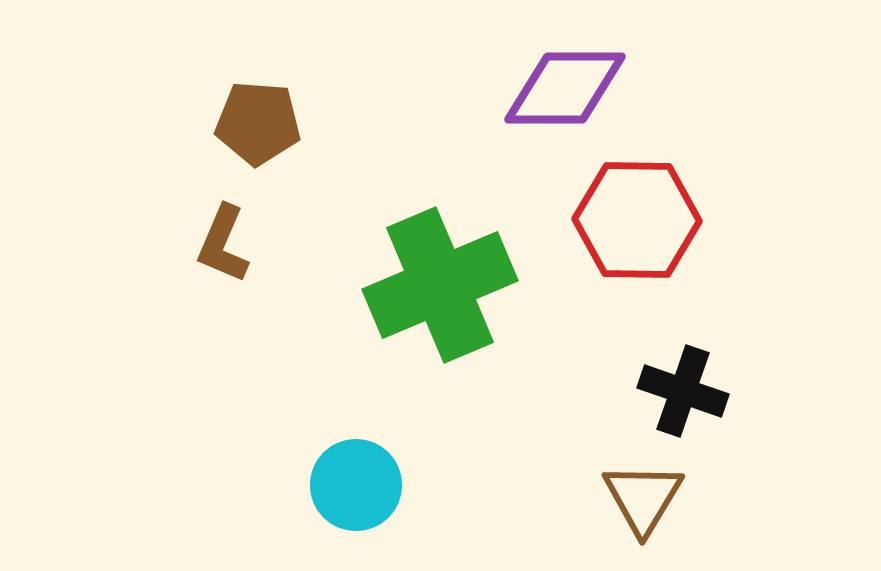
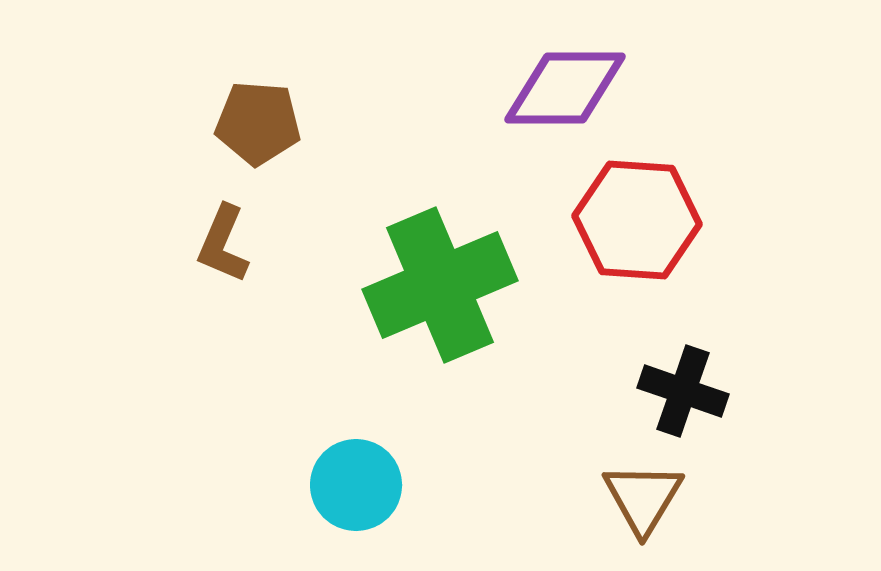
red hexagon: rotated 3 degrees clockwise
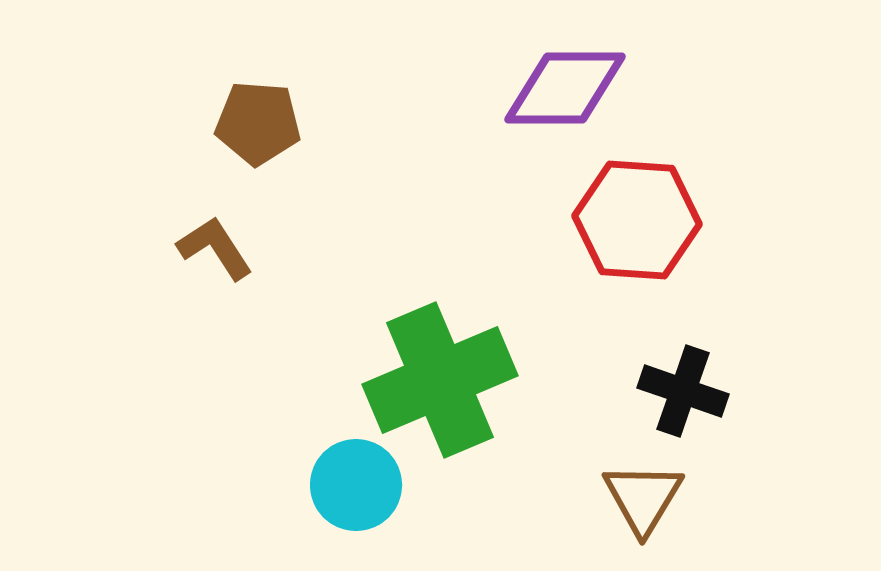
brown L-shape: moved 8 px left, 4 px down; rotated 124 degrees clockwise
green cross: moved 95 px down
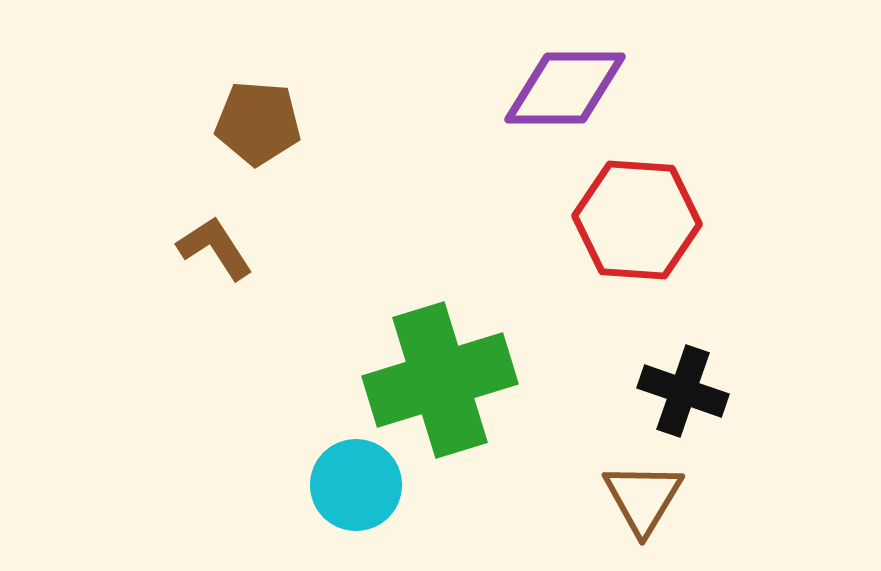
green cross: rotated 6 degrees clockwise
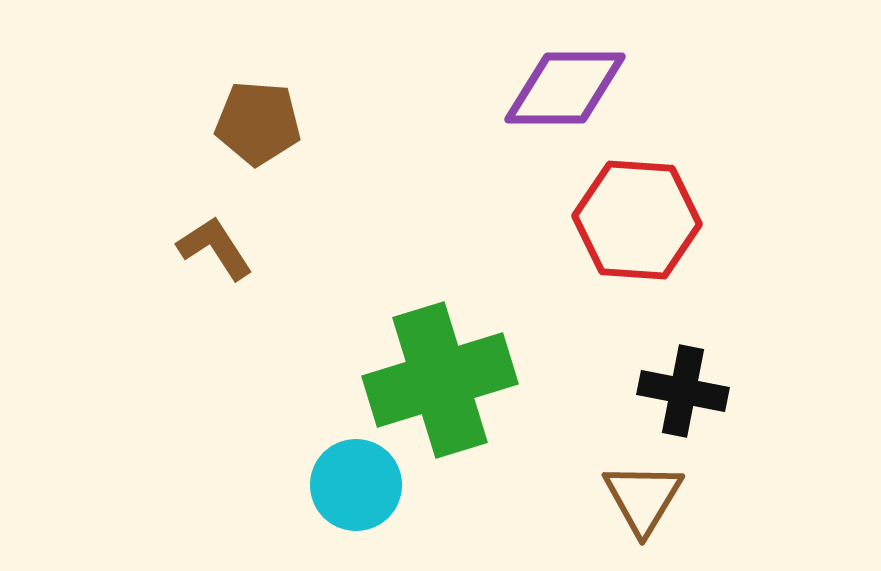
black cross: rotated 8 degrees counterclockwise
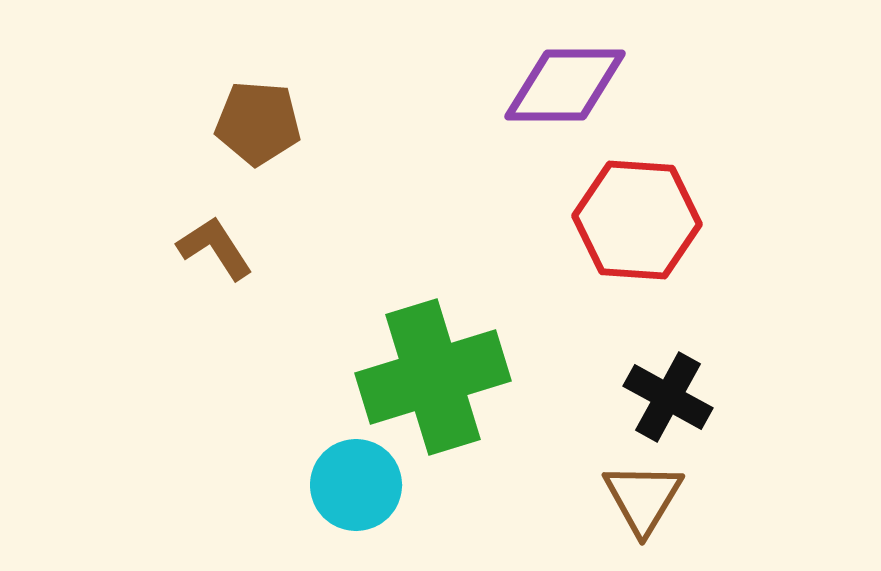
purple diamond: moved 3 px up
green cross: moved 7 px left, 3 px up
black cross: moved 15 px left, 6 px down; rotated 18 degrees clockwise
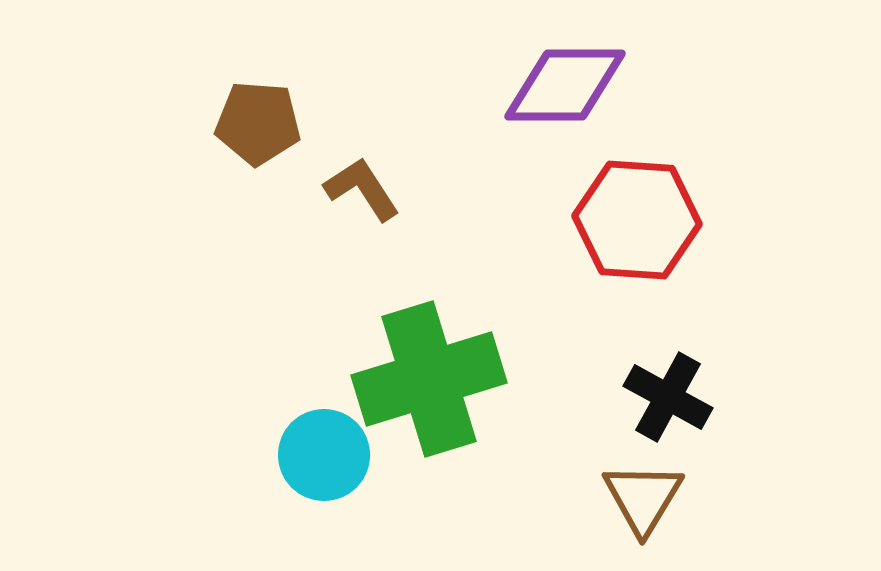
brown L-shape: moved 147 px right, 59 px up
green cross: moved 4 px left, 2 px down
cyan circle: moved 32 px left, 30 px up
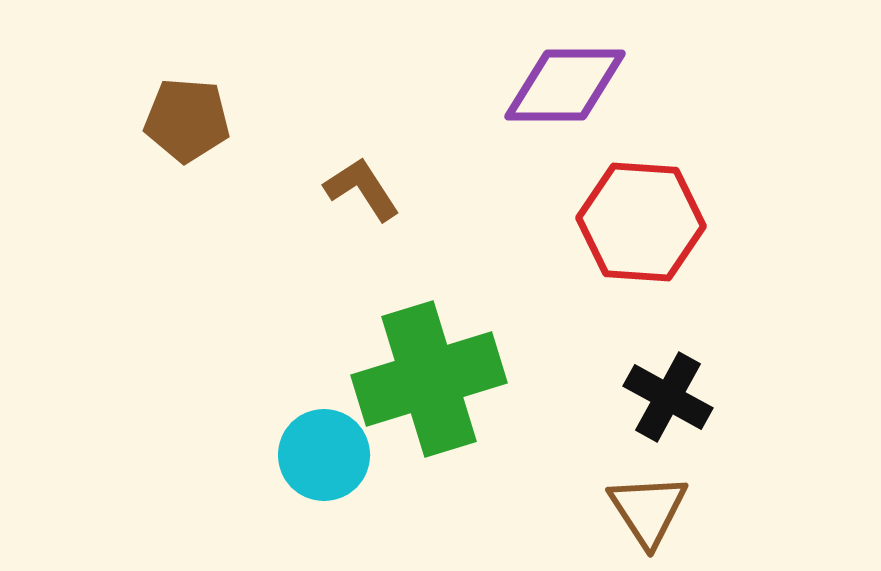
brown pentagon: moved 71 px left, 3 px up
red hexagon: moved 4 px right, 2 px down
brown triangle: moved 5 px right, 12 px down; rotated 4 degrees counterclockwise
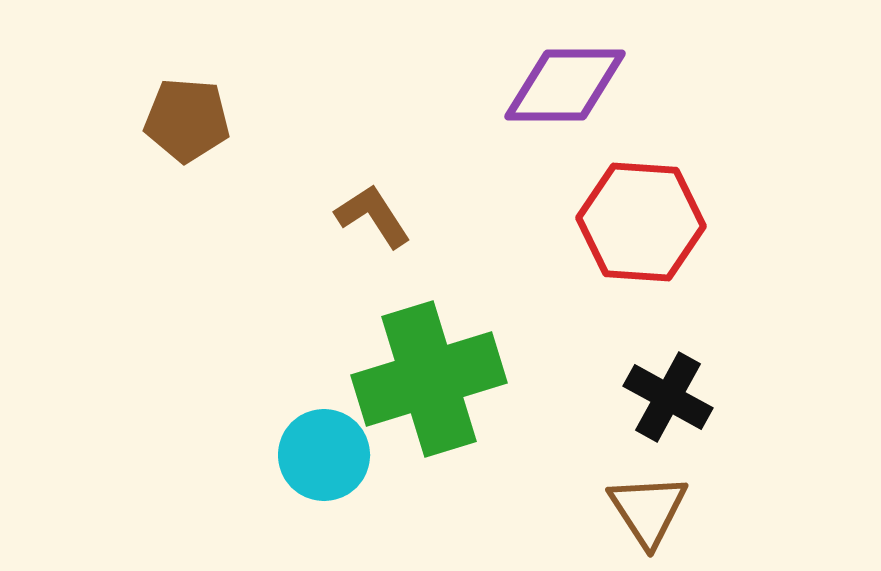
brown L-shape: moved 11 px right, 27 px down
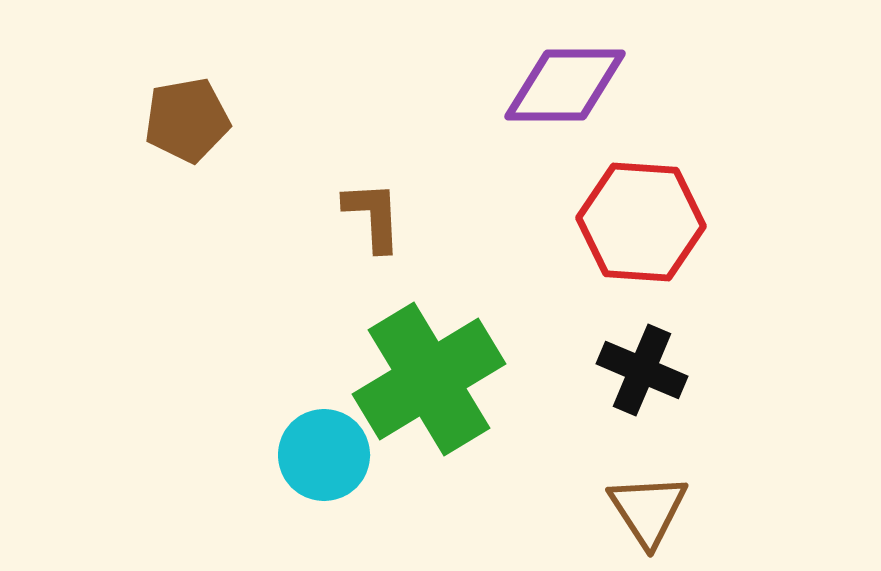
brown pentagon: rotated 14 degrees counterclockwise
brown L-shape: rotated 30 degrees clockwise
green cross: rotated 14 degrees counterclockwise
black cross: moved 26 px left, 27 px up; rotated 6 degrees counterclockwise
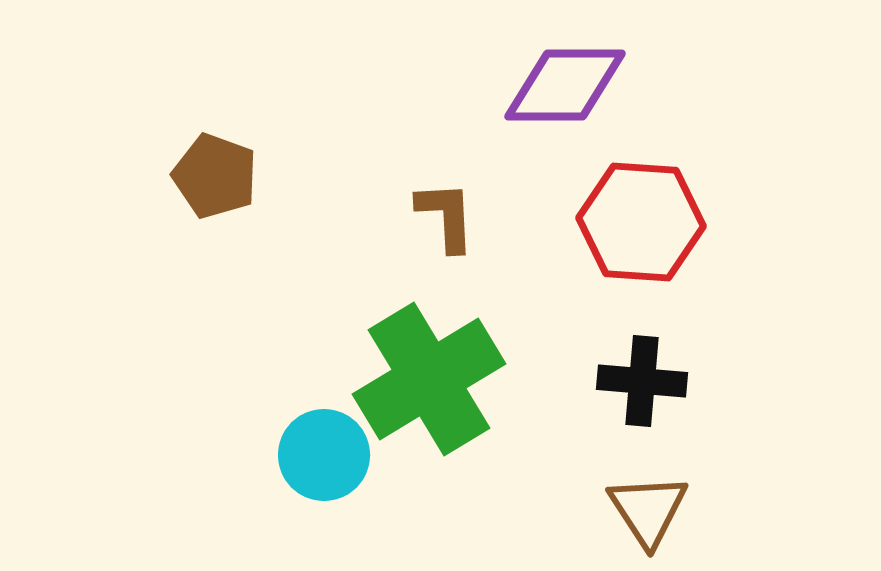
brown pentagon: moved 28 px right, 56 px down; rotated 30 degrees clockwise
brown L-shape: moved 73 px right
black cross: moved 11 px down; rotated 18 degrees counterclockwise
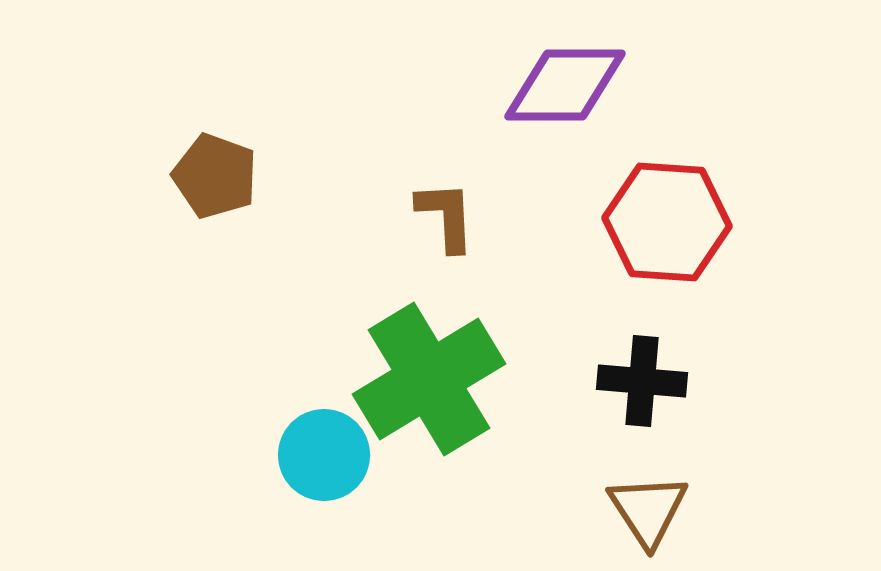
red hexagon: moved 26 px right
